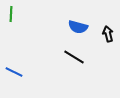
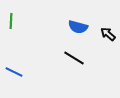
green line: moved 7 px down
black arrow: rotated 35 degrees counterclockwise
black line: moved 1 px down
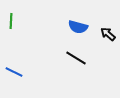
black line: moved 2 px right
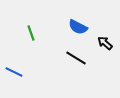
green line: moved 20 px right, 12 px down; rotated 21 degrees counterclockwise
blue semicircle: rotated 12 degrees clockwise
black arrow: moved 3 px left, 9 px down
